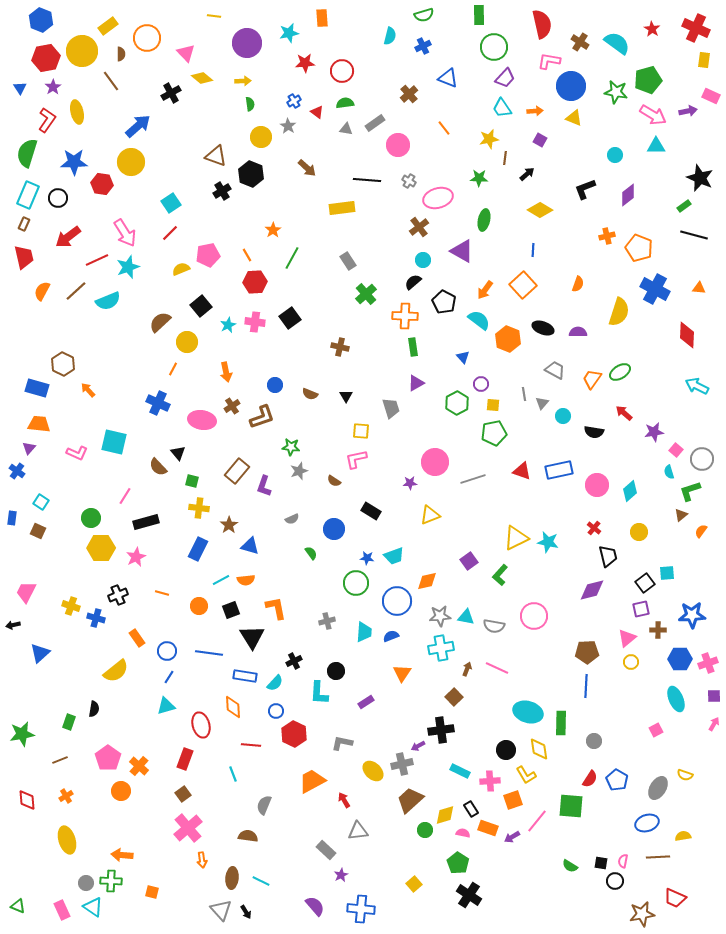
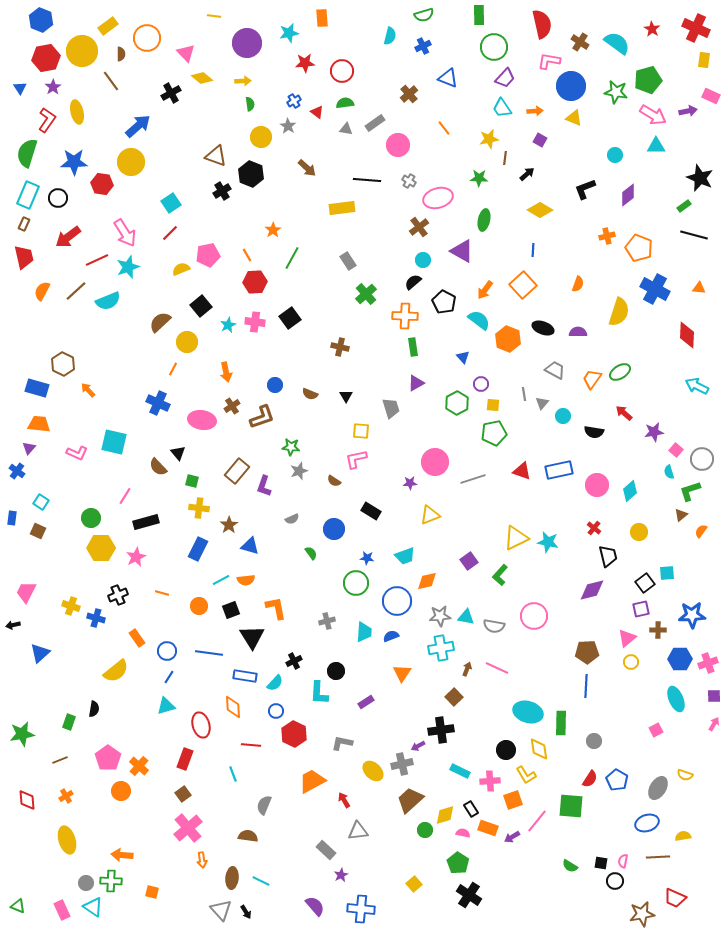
cyan trapezoid at (394, 556): moved 11 px right
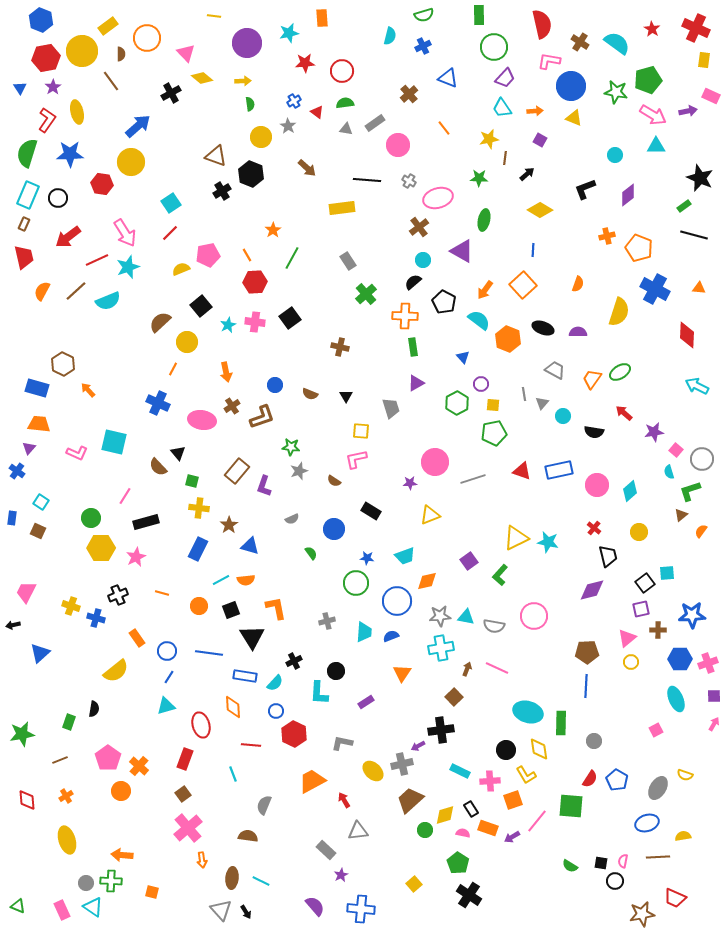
blue star at (74, 162): moved 4 px left, 8 px up
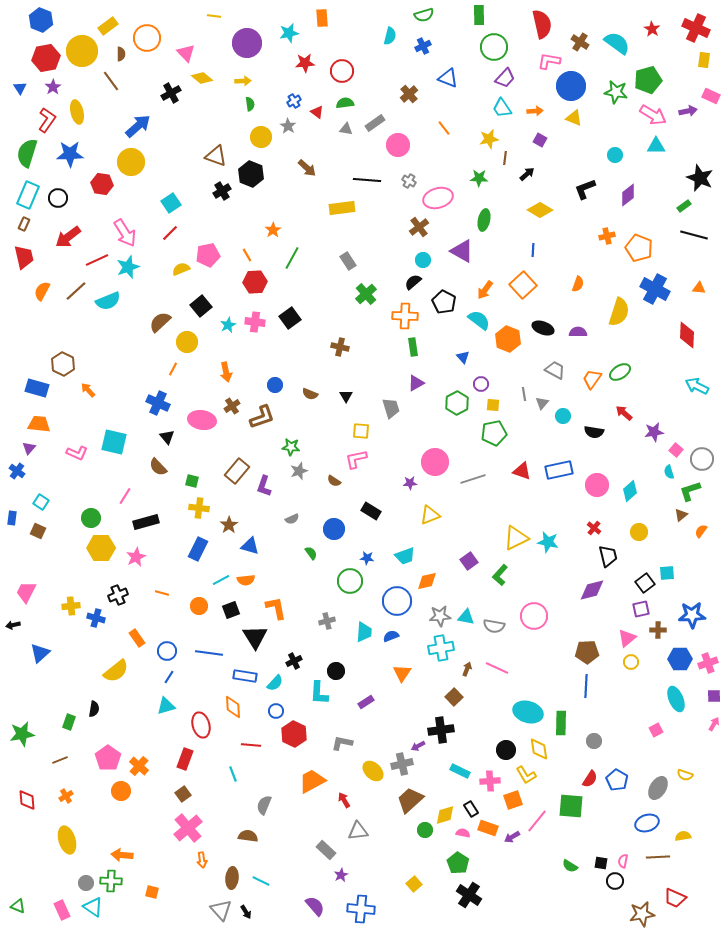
black triangle at (178, 453): moved 11 px left, 16 px up
green circle at (356, 583): moved 6 px left, 2 px up
yellow cross at (71, 606): rotated 24 degrees counterclockwise
black triangle at (252, 637): moved 3 px right
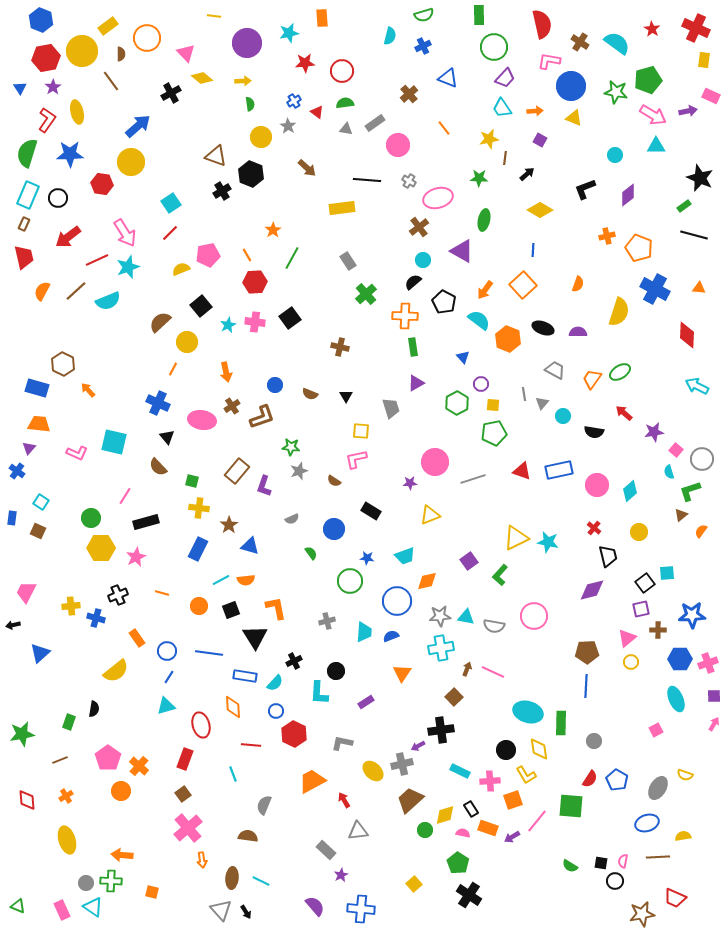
pink line at (497, 668): moved 4 px left, 4 px down
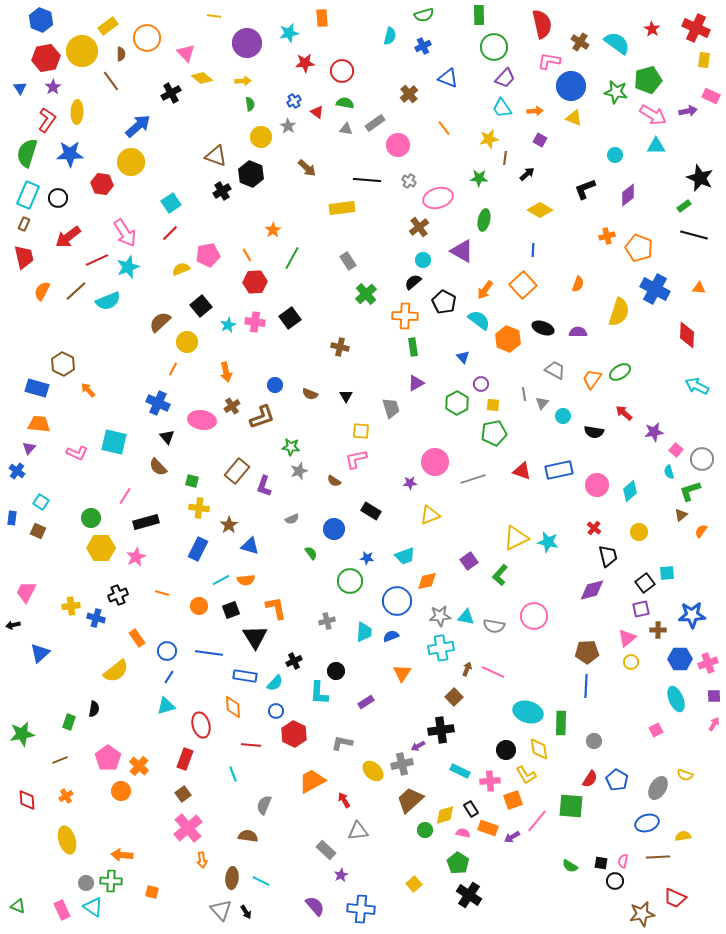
green semicircle at (345, 103): rotated 18 degrees clockwise
yellow ellipse at (77, 112): rotated 15 degrees clockwise
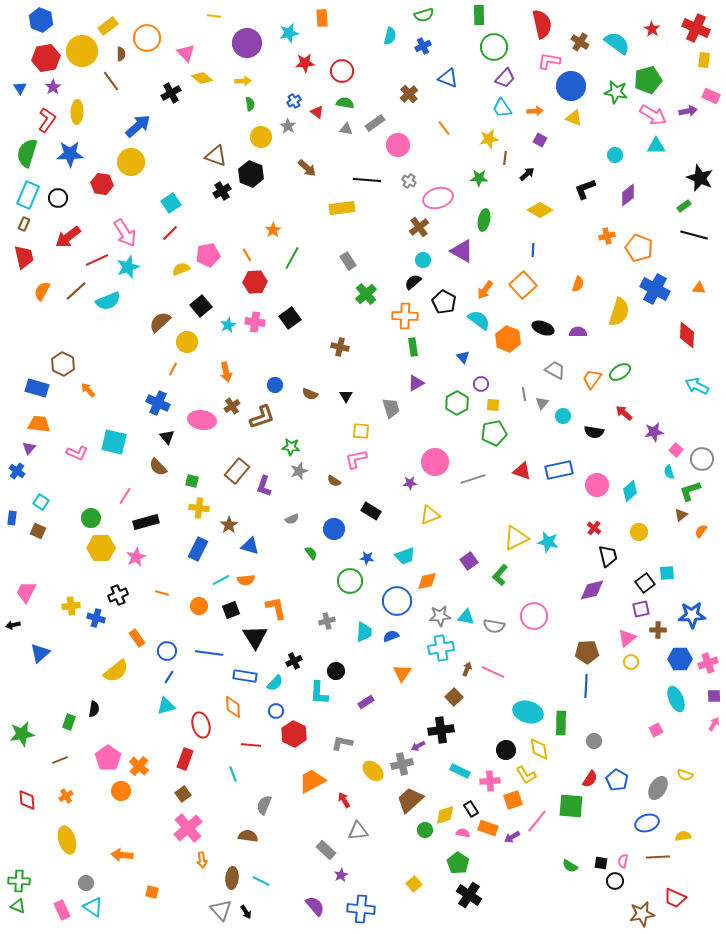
green cross at (111, 881): moved 92 px left
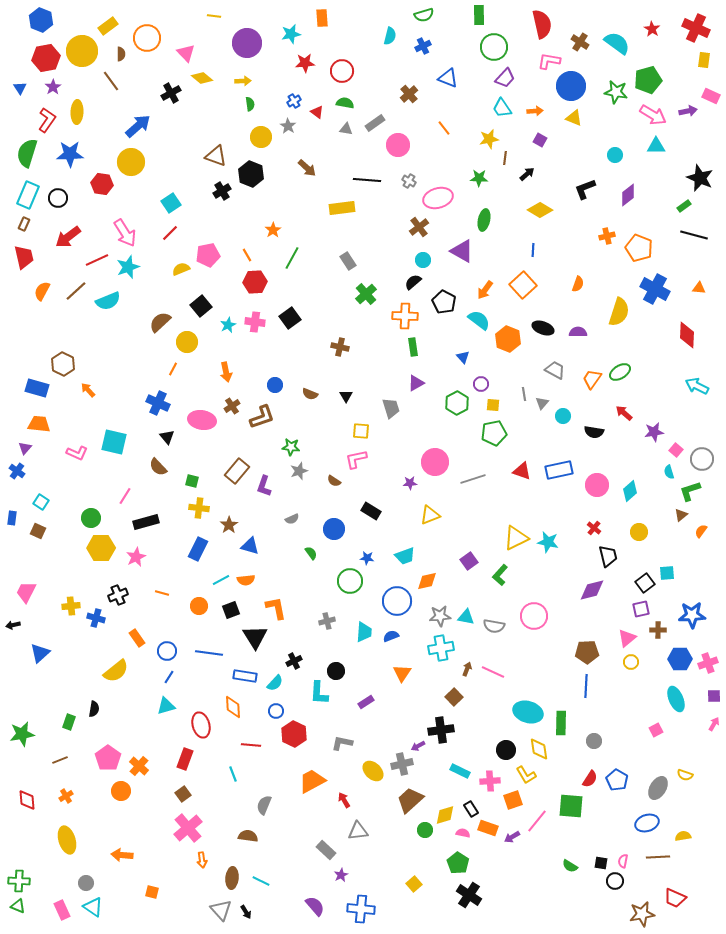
cyan star at (289, 33): moved 2 px right, 1 px down
purple triangle at (29, 448): moved 4 px left
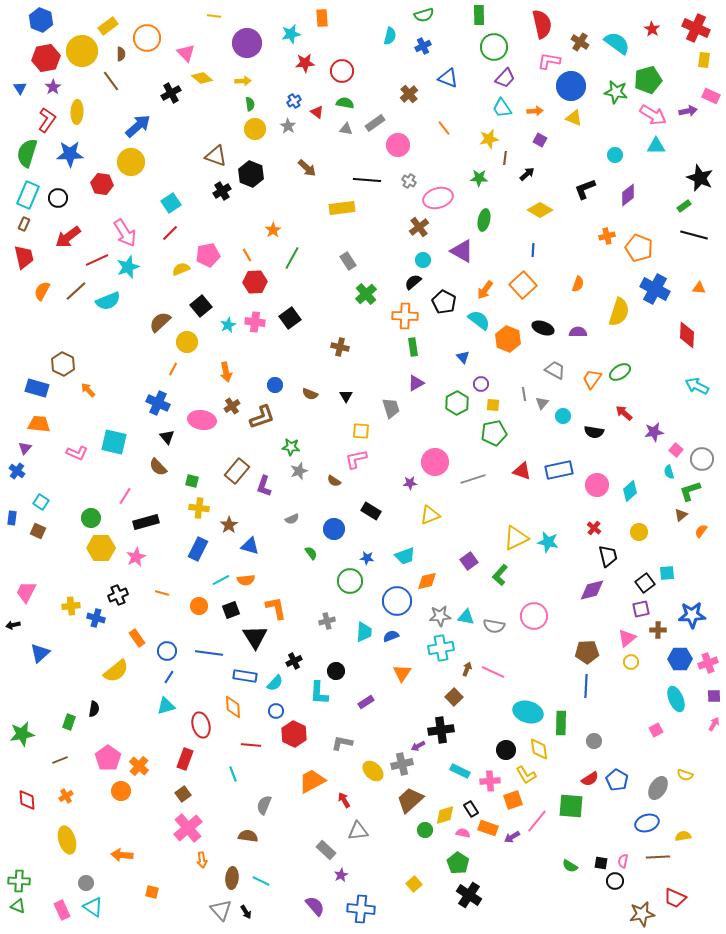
yellow circle at (261, 137): moved 6 px left, 8 px up
red semicircle at (590, 779): rotated 24 degrees clockwise
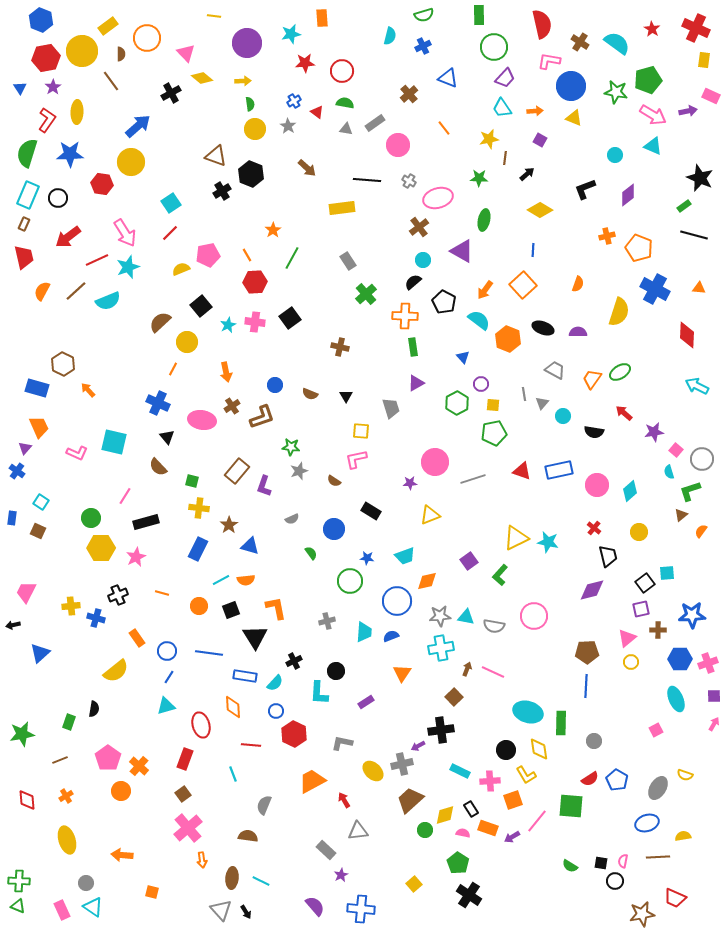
cyan triangle at (656, 146): moved 3 px left; rotated 24 degrees clockwise
orange trapezoid at (39, 424): moved 3 px down; rotated 60 degrees clockwise
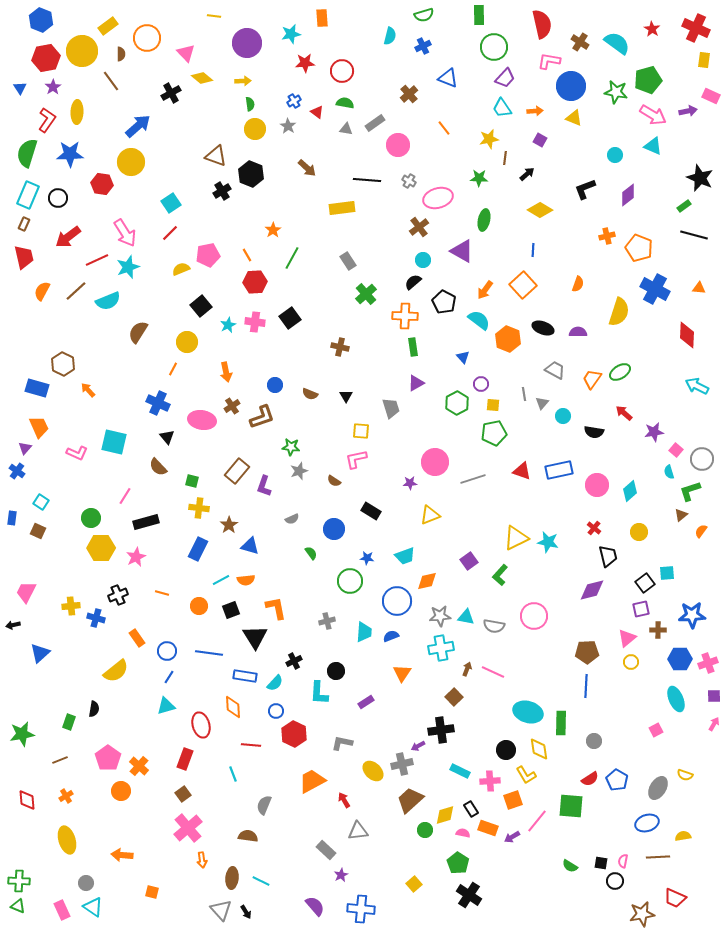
brown semicircle at (160, 322): moved 22 px left, 10 px down; rotated 15 degrees counterclockwise
